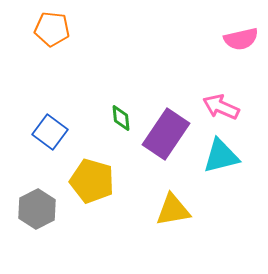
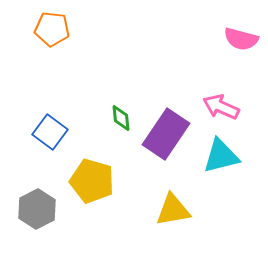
pink semicircle: rotated 28 degrees clockwise
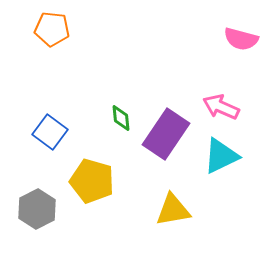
cyan triangle: rotated 12 degrees counterclockwise
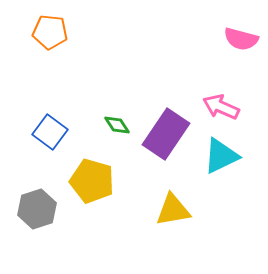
orange pentagon: moved 2 px left, 3 px down
green diamond: moved 4 px left, 7 px down; rotated 28 degrees counterclockwise
gray hexagon: rotated 9 degrees clockwise
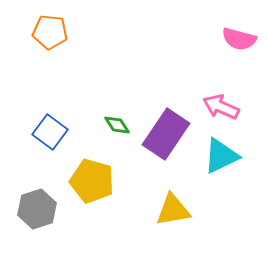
pink semicircle: moved 2 px left
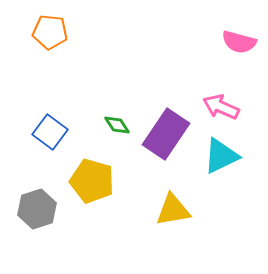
pink semicircle: moved 3 px down
